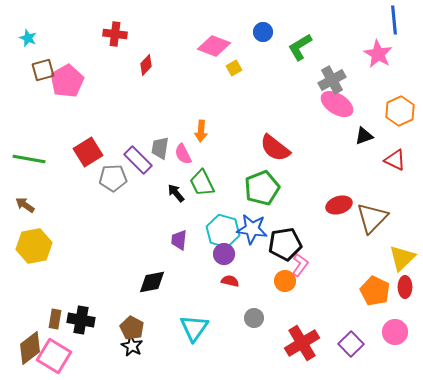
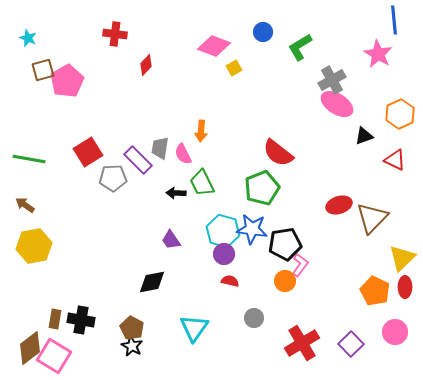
orange hexagon at (400, 111): moved 3 px down
red semicircle at (275, 148): moved 3 px right, 5 px down
black arrow at (176, 193): rotated 48 degrees counterclockwise
purple trapezoid at (179, 240): moved 8 px left; rotated 40 degrees counterclockwise
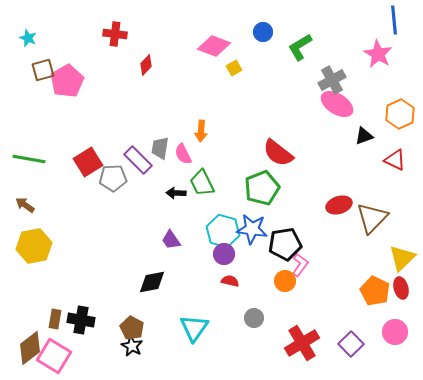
red square at (88, 152): moved 10 px down
red ellipse at (405, 287): moved 4 px left, 1 px down; rotated 15 degrees counterclockwise
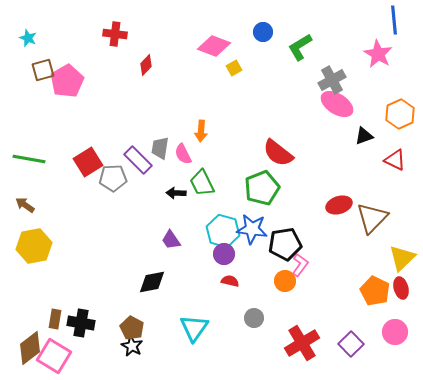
black cross at (81, 320): moved 3 px down
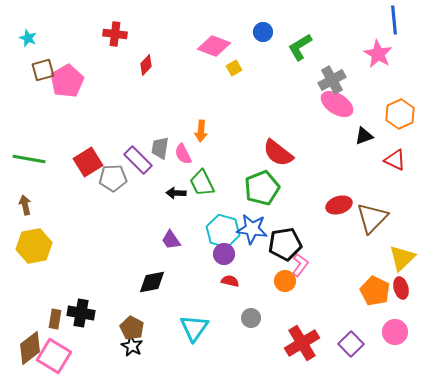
brown arrow at (25, 205): rotated 42 degrees clockwise
gray circle at (254, 318): moved 3 px left
black cross at (81, 323): moved 10 px up
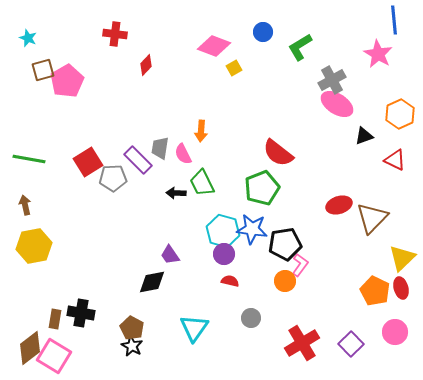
purple trapezoid at (171, 240): moved 1 px left, 15 px down
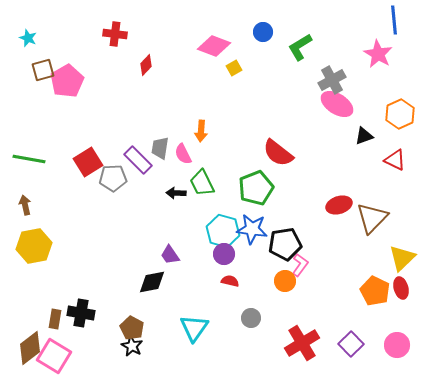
green pentagon at (262, 188): moved 6 px left
pink circle at (395, 332): moved 2 px right, 13 px down
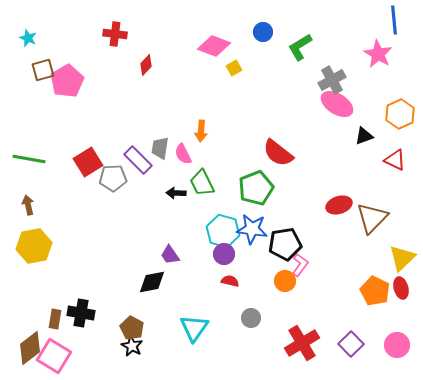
brown arrow at (25, 205): moved 3 px right
